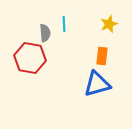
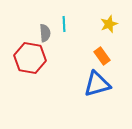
orange rectangle: rotated 42 degrees counterclockwise
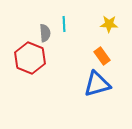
yellow star: rotated 24 degrees clockwise
red hexagon: rotated 12 degrees clockwise
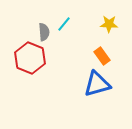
cyan line: rotated 42 degrees clockwise
gray semicircle: moved 1 px left, 1 px up
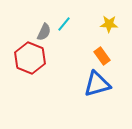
gray semicircle: rotated 30 degrees clockwise
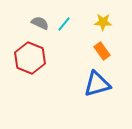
yellow star: moved 6 px left, 2 px up
gray semicircle: moved 4 px left, 9 px up; rotated 90 degrees counterclockwise
orange rectangle: moved 5 px up
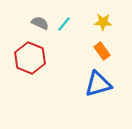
blue triangle: moved 1 px right
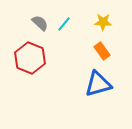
gray semicircle: rotated 18 degrees clockwise
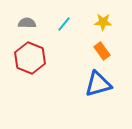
gray semicircle: moved 13 px left; rotated 42 degrees counterclockwise
